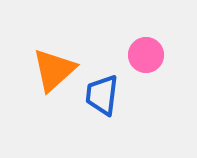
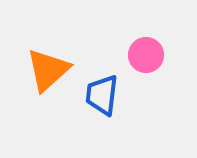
orange triangle: moved 6 px left
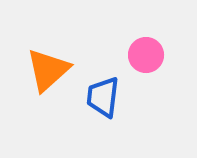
blue trapezoid: moved 1 px right, 2 px down
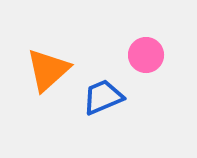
blue trapezoid: rotated 60 degrees clockwise
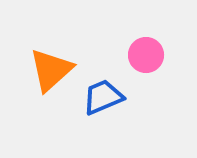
orange triangle: moved 3 px right
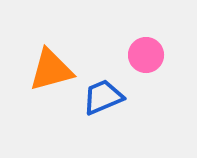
orange triangle: rotated 27 degrees clockwise
